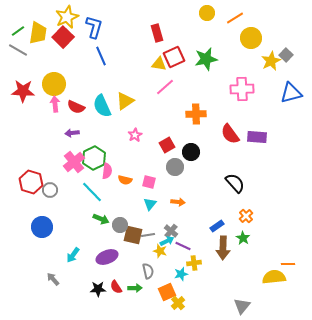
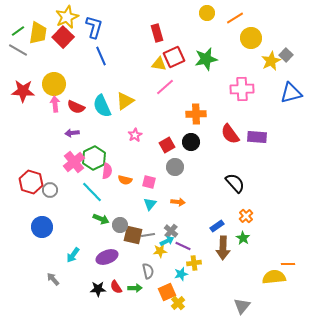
black circle at (191, 152): moved 10 px up
yellow star at (160, 251): rotated 24 degrees counterclockwise
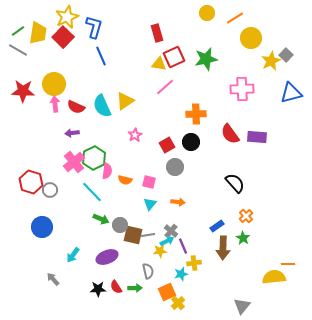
purple line at (183, 246): rotated 42 degrees clockwise
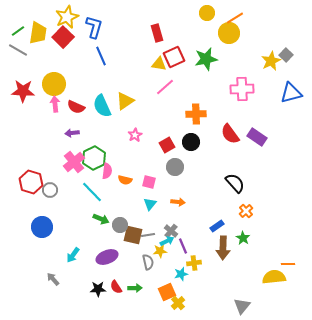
yellow circle at (251, 38): moved 22 px left, 5 px up
purple rectangle at (257, 137): rotated 30 degrees clockwise
orange cross at (246, 216): moved 5 px up
gray semicircle at (148, 271): moved 9 px up
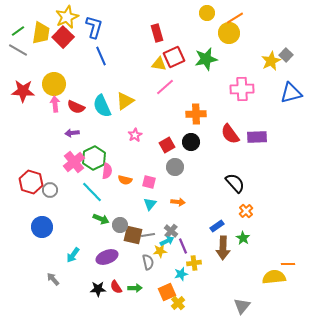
yellow trapezoid at (38, 33): moved 3 px right
purple rectangle at (257, 137): rotated 36 degrees counterclockwise
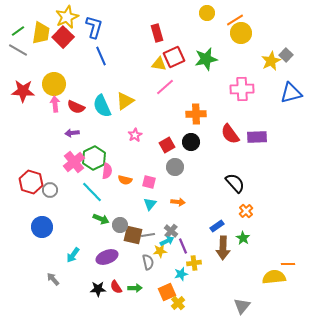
orange line at (235, 18): moved 2 px down
yellow circle at (229, 33): moved 12 px right
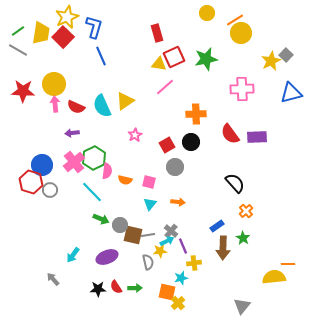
blue circle at (42, 227): moved 62 px up
cyan star at (181, 274): moved 4 px down
orange square at (167, 292): rotated 36 degrees clockwise
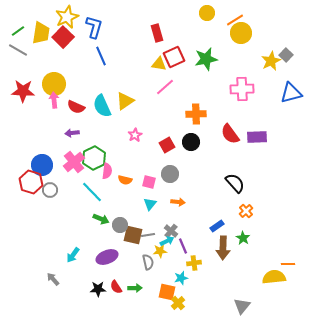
pink arrow at (55, 104): moved 1 px left, 4 px up
gray circle at (175, 167): moved 5 px left, 7 px down
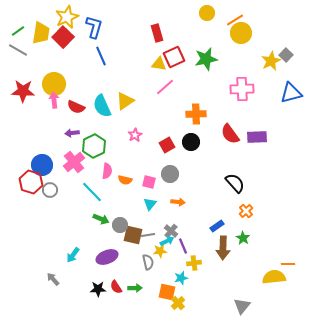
green hexagon at (94, 158): moved 12 px up
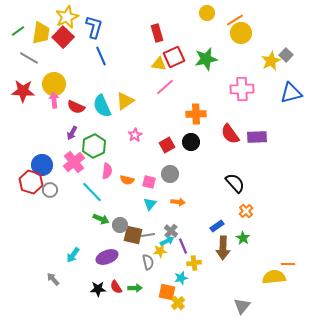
gray line at (18, 50): moved 11 px right, 8 px down
purple arrow at (72, 133): rotated 56 degrees counterclockwise
orange semicircle at (125, 180): moved 2 px right
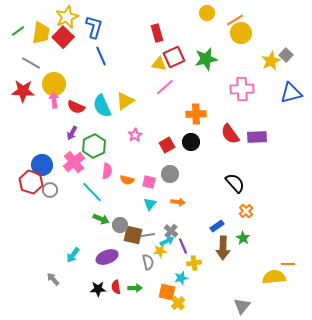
gray line at (29, 58): moved 2 px right, 5 px down
red semicircle at (116, 287): rotated 24 degrees clockwise
